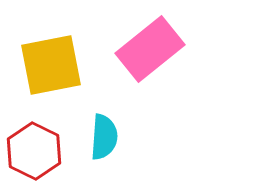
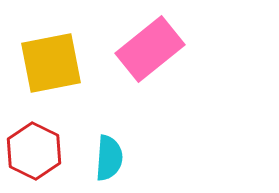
yellow square: moved 2 px up
cyan semicircle: moved 5 px right, 21 px down
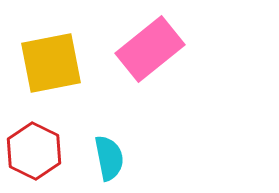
cyan semicircle: rotated 15 degrees counterclockwise
